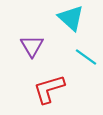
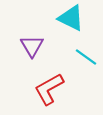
cyan triangle: rotated 16 degrees counterclockwise
red L-shape: rotated 12 degrees counterclockwise
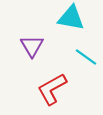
cyan triangle: rotated 16 degrees counterclockwise
red L-shape: moved 3 px right
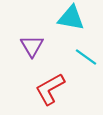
red L-shape: moved 2 px left
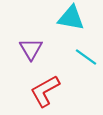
purple triangle: moved 1 px left, 3 px down
red L-shape: moved 5 px left, 2 px down
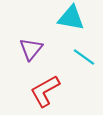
purple triangle: rotated 10 degrees clockwise
cyan line: moved 2 px left
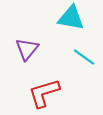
purple triangle: moved 4 px left
red L-shape: moved 1 px left, 2 px down; rotated 12 degrees clockwise
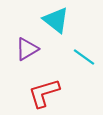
cyan triangle: moved 15 px left, 2 px down; rotated 28 degrees clockwise
purple triangle: rotated 20 degrees clockwise
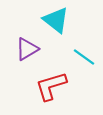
red L-shape: moved 7 px right, 7 px up
